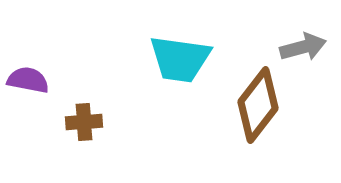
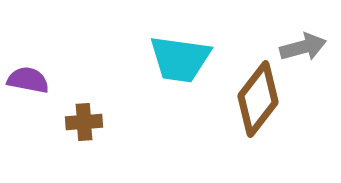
brown diamond: moved 6 px up
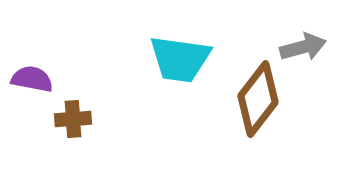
purple semicircle: moved 4 px right, 1 px up
brown cross: moved 11 px left, 3 px up
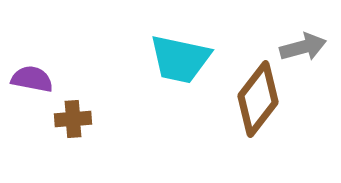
cyan trapezoid: rotated 4 degrees clockwise
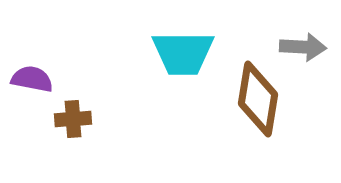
gray arrow: rotated 18 degrees clockwise
cyan trapezoid: moved 3 px right, 6 px up; rotated 12 degrees counterclockwise
brown diamond: rotated 28 degrees counterclockwise
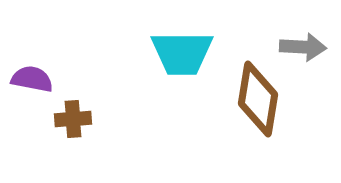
cyan trapezoid: moved 1 px left
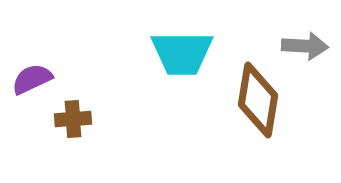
gray arrow: moved 2 px right, 1 px up
purple semicircle: rotated 36 degrees counterclockwise
brown diamond: moved 1 px down
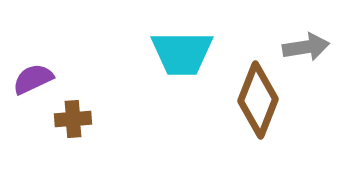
gray arrow: moved 1 px right, 1 px down; rotated 12 degrees counterclockwise
purple semicircle: moved 1 px right
brown diamond: rotated 12 degrees clockwise
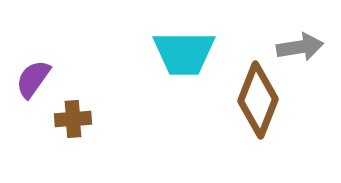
gray arrow: moved 6 px left
cyan trapezoid: moved 2 px right
purple semicircle: rotated 30 degrees counterclockwise
